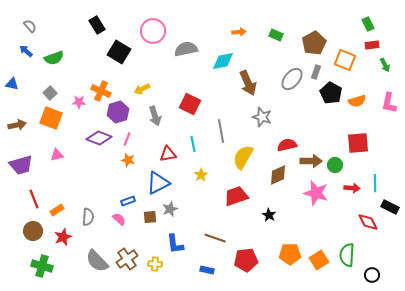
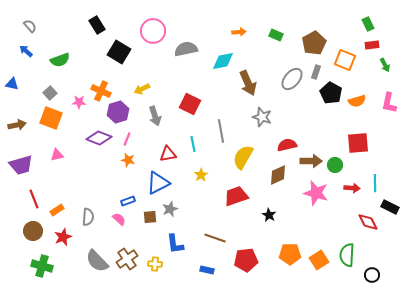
green semicircle at (54, 58): moved 6 px right, 2 px down
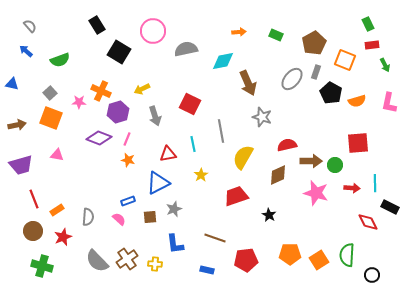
pink triangle at (57, 155): rotated 24 degrees clockwise
gray star at (170, 209): moved 4 px right
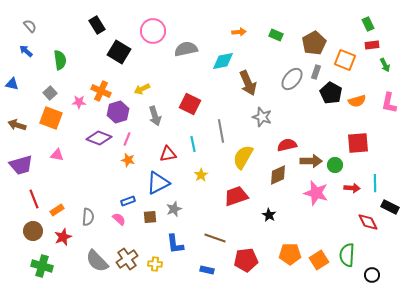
green semicircle at (60, 60): rotated 78 degrees counterclockwise
brown arrow at (17, 125): rotated 150 degrees counterclockwise
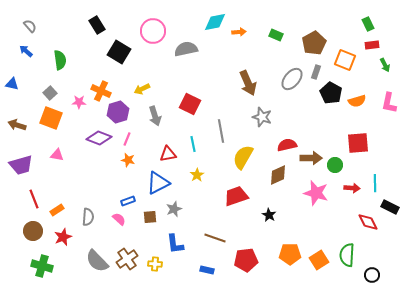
cyan diamond at (223, 61): moved 8 px left, 39 px up
brown arrow at (311, 161): moved 3 px up
yellow star at (201, 175): moved 4 px left
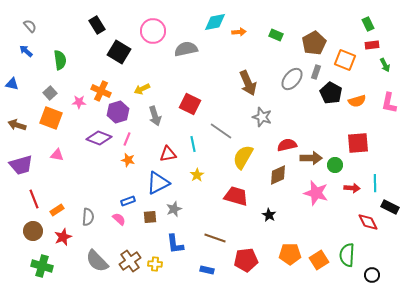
gray line at (221, 131): rotated 45 degrees counterclockwise
red trapezoid at (236, 196): rotated 35 degrees clockwise
brown cross at (127, 259): moved 3 px right, 2 px down
